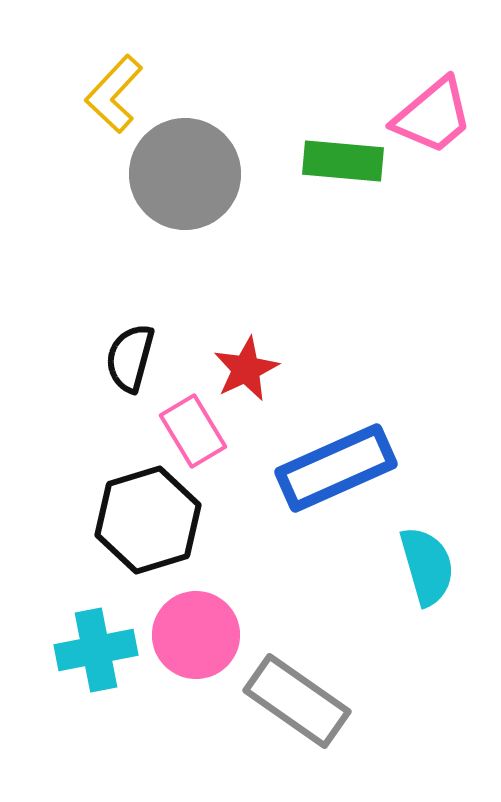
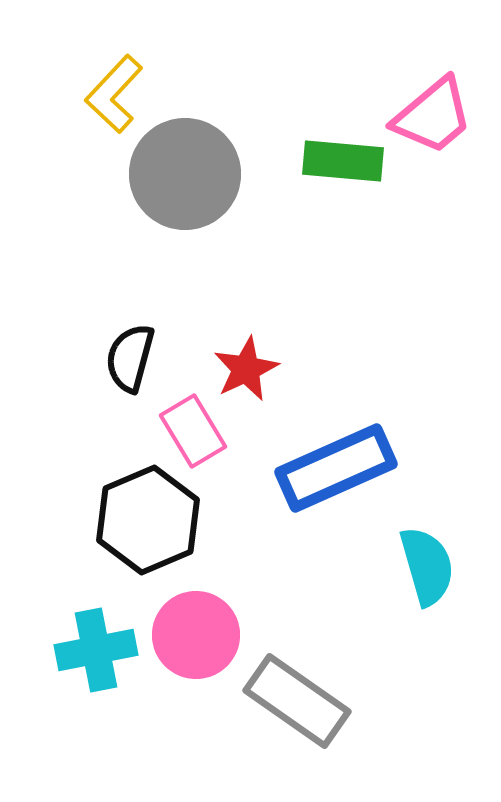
black hexagon: rotated 6 degrees counterclockwise
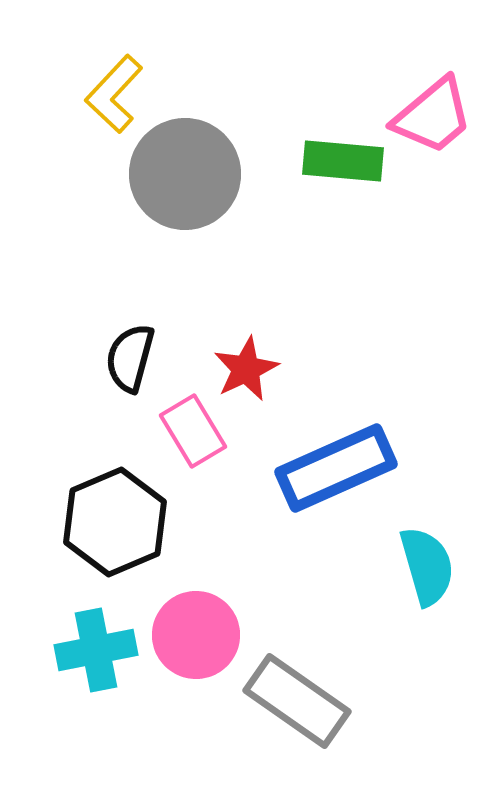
black hexagon: moved 33 px left, 2 px down
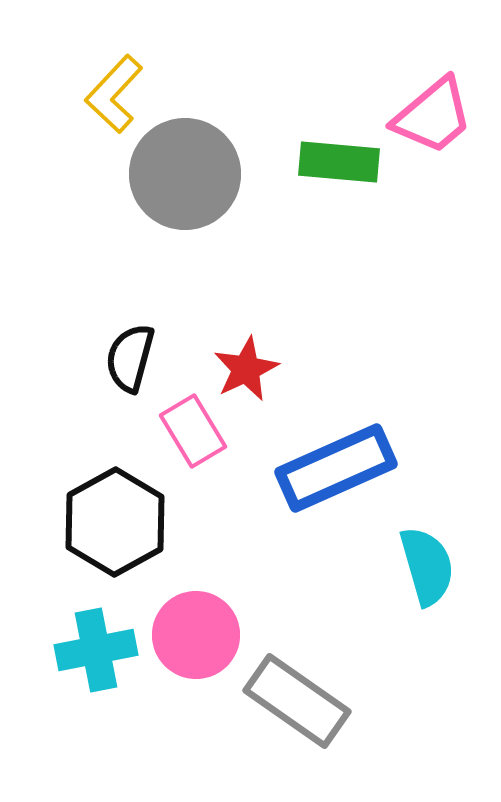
green rectangle: moved 4 px left, 1 px down
black hexagon: rotated 6 degrees counterclockwise
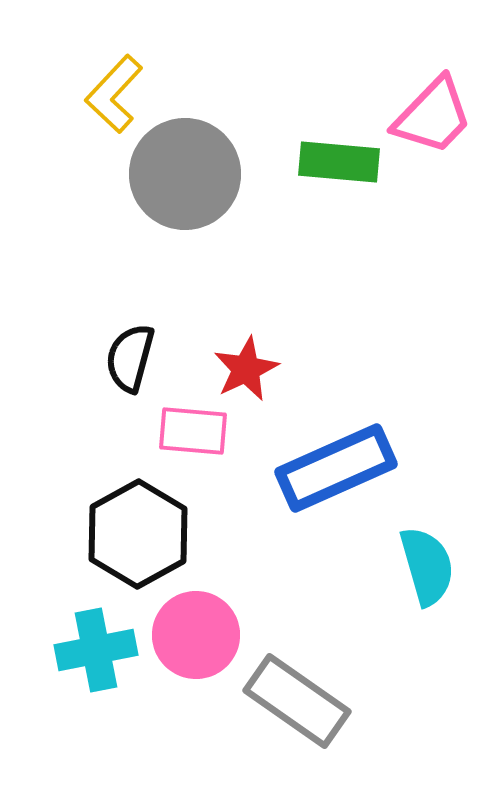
pink trapezoid: rotated 6 degrees counterclockwise
pink rectangle: rotated 54 degrees counterclockwise
black hexagon: moved 23 px right, 12 px down
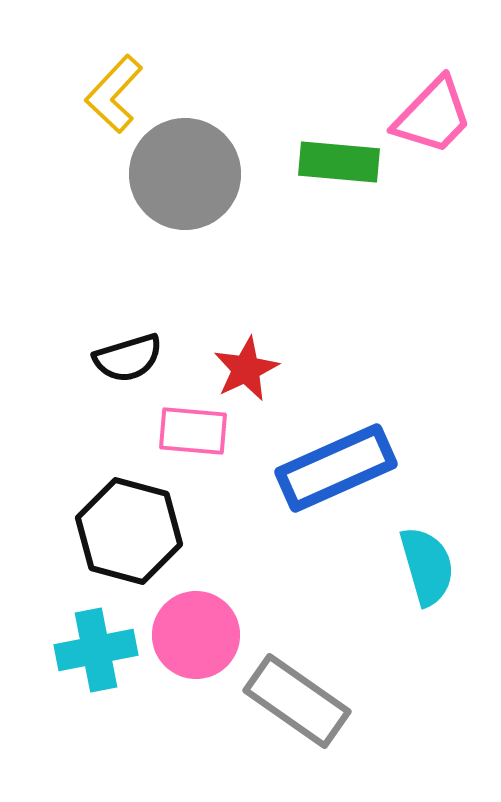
black semicircle: moved 2 px left; rotated 122 degrees counterclockwise
black hexagon: moved 9 px left, 3 px up; rotated 16 degrees counterclockwise
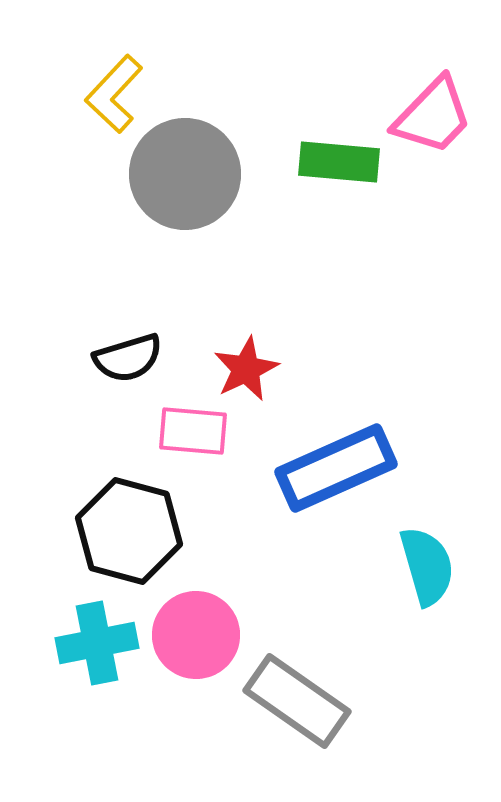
cyan cross: moved 1 px right, 7 px up
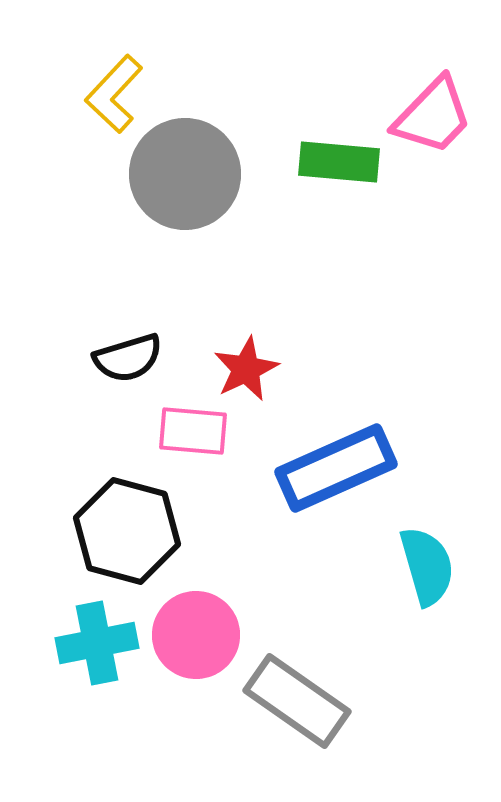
black hexagon: moved 2 px left
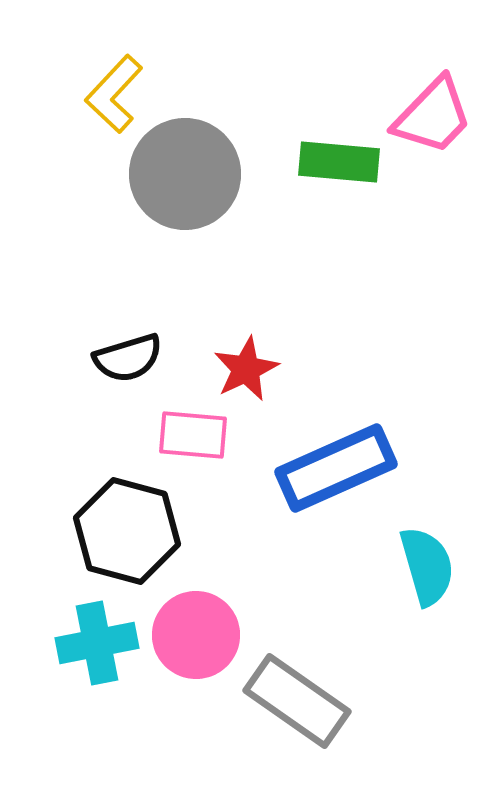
pink rectangle: moved 4 px down
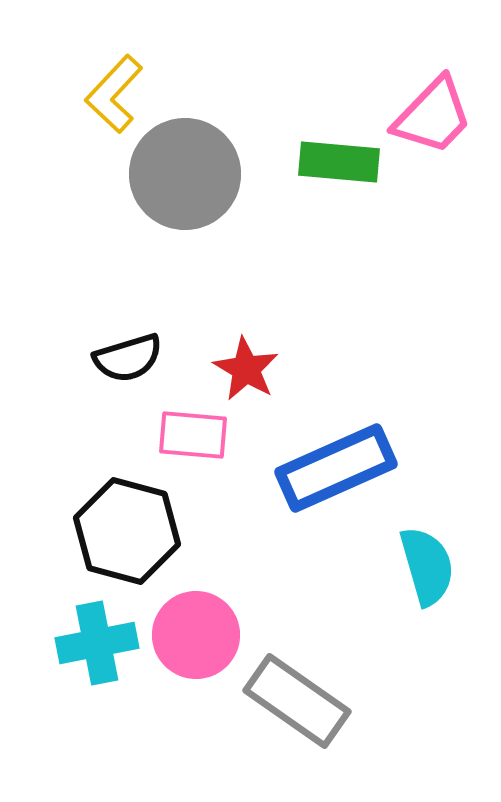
red star: rotated 16 degrees counterclockwise
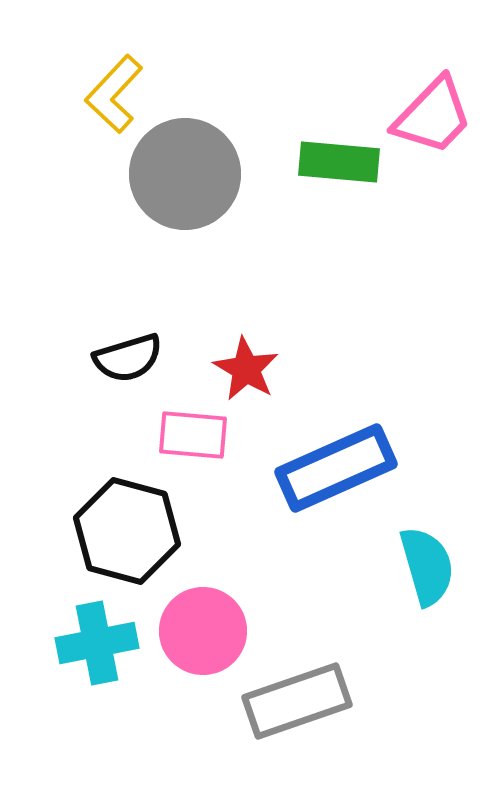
pink circle: moved 7 px right, 4 px up
gray rectangle: rotated 54 degrees counterclockwise
